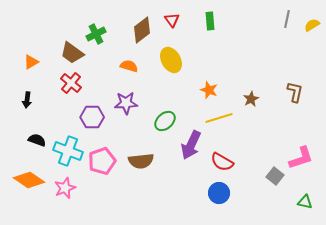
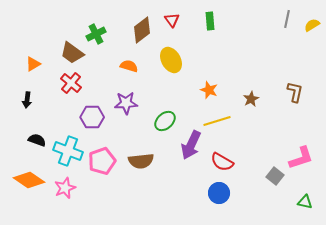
orange triangle: moved 2 px right, 2 px down
yellow line: moved 2 px left, 3 px down
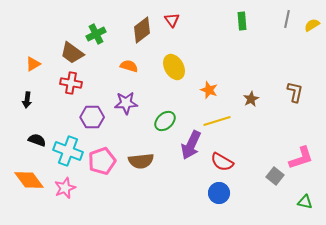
green rectangle: moved 32 px right
yellow ellipse: moved 3 px right, 7 px down
red cross: rotated 30 degrees counterclockwise
orange diamond: rotated 20 degrees clockwise
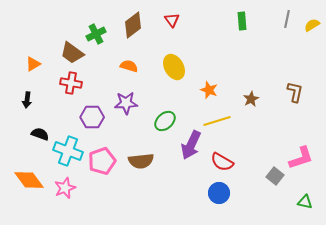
brown diamond: moved 9 px left, 5 px up
black semicircle: moved 3 px right, 6 px up
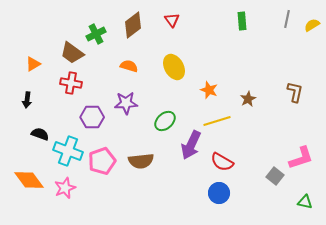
brown star: moved 3 px left
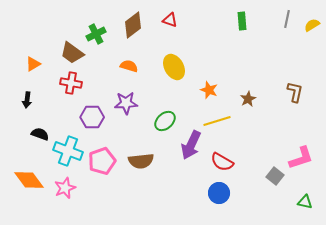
red triangle: moved 2 px left; rotated 35 degrees counterclockwise
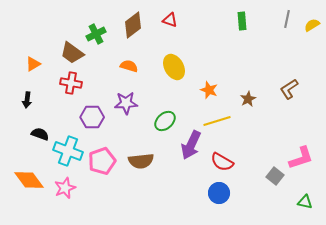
brown L-shape: moved 6 px left, 3 px up; rotated 135 degrees counterclockwise
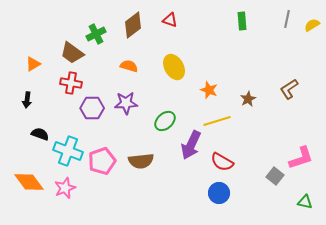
purple hexagon: moved 9 px up
orange diamond: moved 2 px down
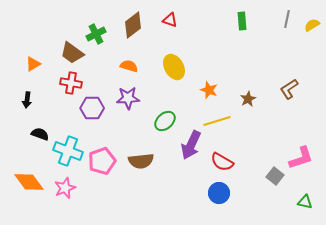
purple star: moved 2 px right, 5 px up
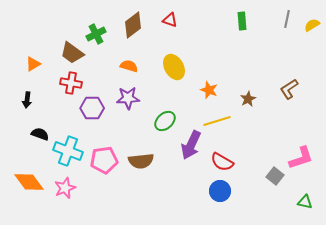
pink pentagon: moved 2 px right, 1 px up; rotated 12 degrees clockwise
blue circle: moved 1 px right, 2 px up
